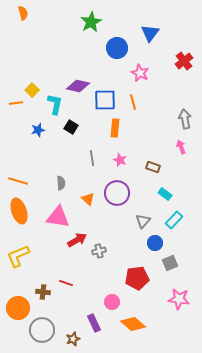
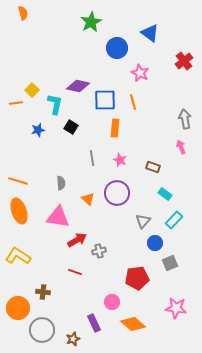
blue triangle at (150, 33): rotated 30 degrees counterclockwise
yellow L-shape at (18, 256): rotated 55 degrees clockwise
red line at (66, 283): moved 9 px right, 11 px up
pink star at (179, 299): moved 3 px left, 9 px down
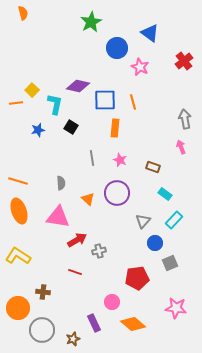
pink star at (140, 73): moved 6 px up
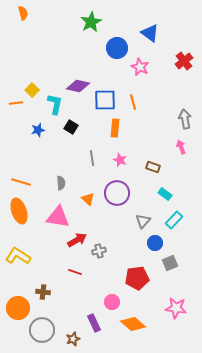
orange line at (18, 181): moved 3 px right, 1 px down
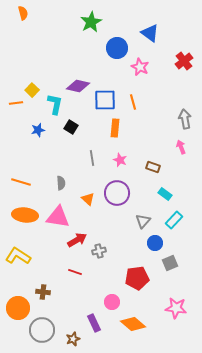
orange ellipse at (19, 211): moved 6 px right, 4 px down; rotated 65 degrees counterclockwise
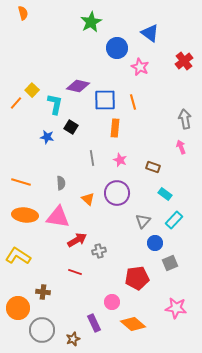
orange line at (16, 103): rotated 40 degrees counterclockwise
blue star at (38, 130): moved 9 px right, 7 px down; rotated 24 degrees clockwise
